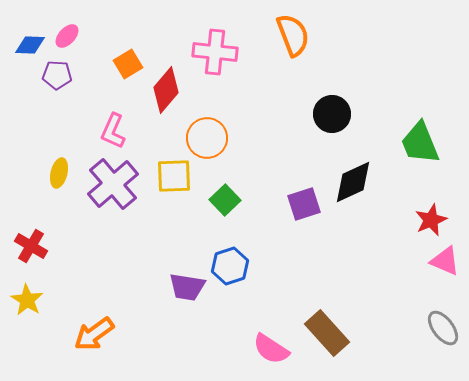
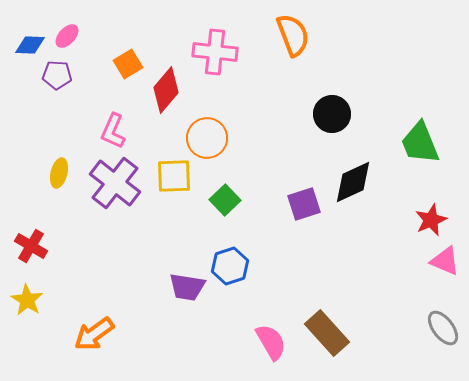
purple cross: moved 2 px right, 1 px up; rotated 12 degrees counterclockwise
pink semicircle: moved 7 px up; rotated 153 degrees counterclockwise
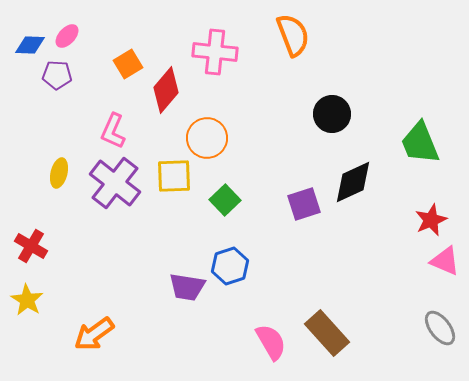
gray ellipse: moved 3 px left
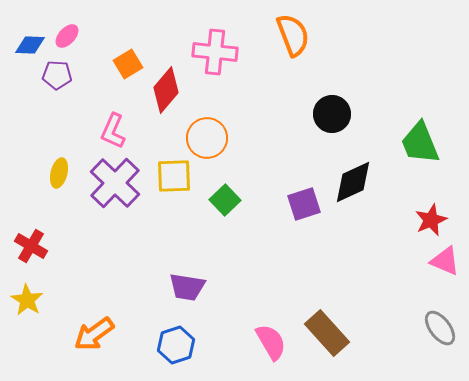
purple cross: rotated 6 degrees clockwise
blue hexagon: moved 54 px left, 79 px down
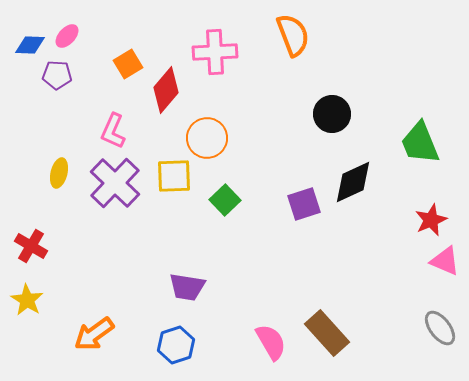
pink cross: rotated 9 degrees counterclockwise
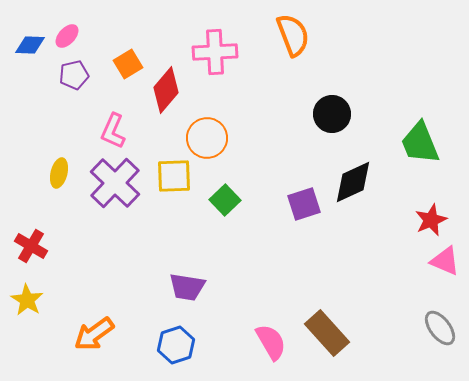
purple pentagon: moved 17 px right; rotated 16 degrees counterclockwise
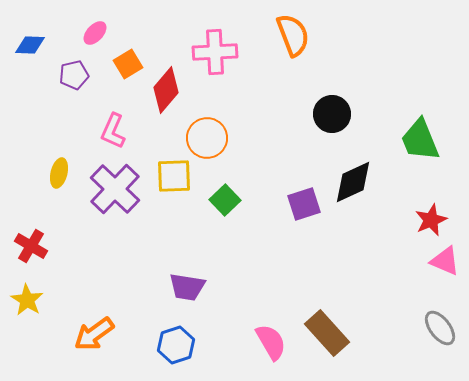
pink ellipse: moved 28 px right, 3 px up
green trapezoid: moved 3 px up
purple cross: moved 6 px down
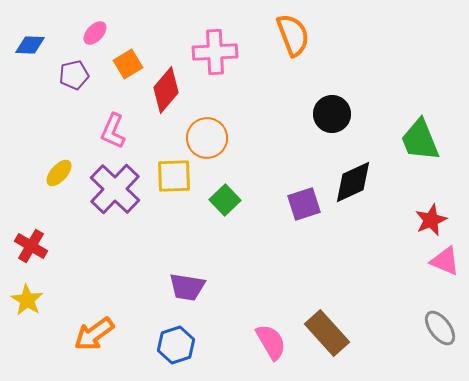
yellow ellipse: rotated 28 degrees clockwise
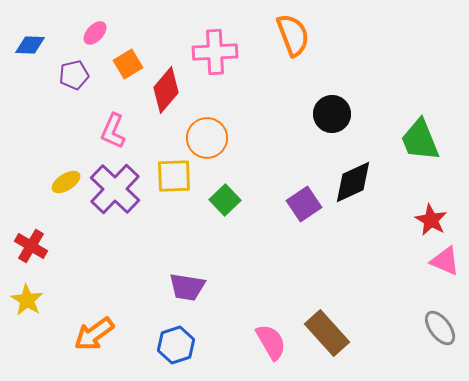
yellow ellipse: moved 7 px right, 9 px down; rotated 16 degrees clockwise
purple square: rotated 16 degrees counterclockwise
red star: rotated 20 degrees counterclockwise
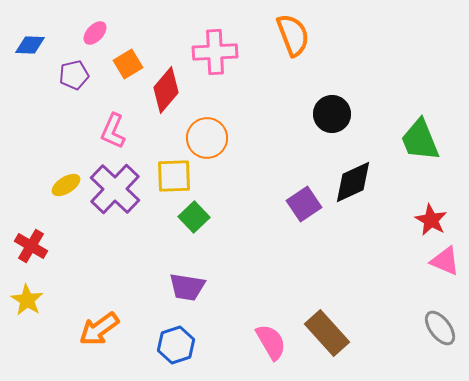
yellow ellipse: moved 3 px down
green square: moved 31 px left, 17 px down
orange arrow: moved 5 px right, 5 px up
